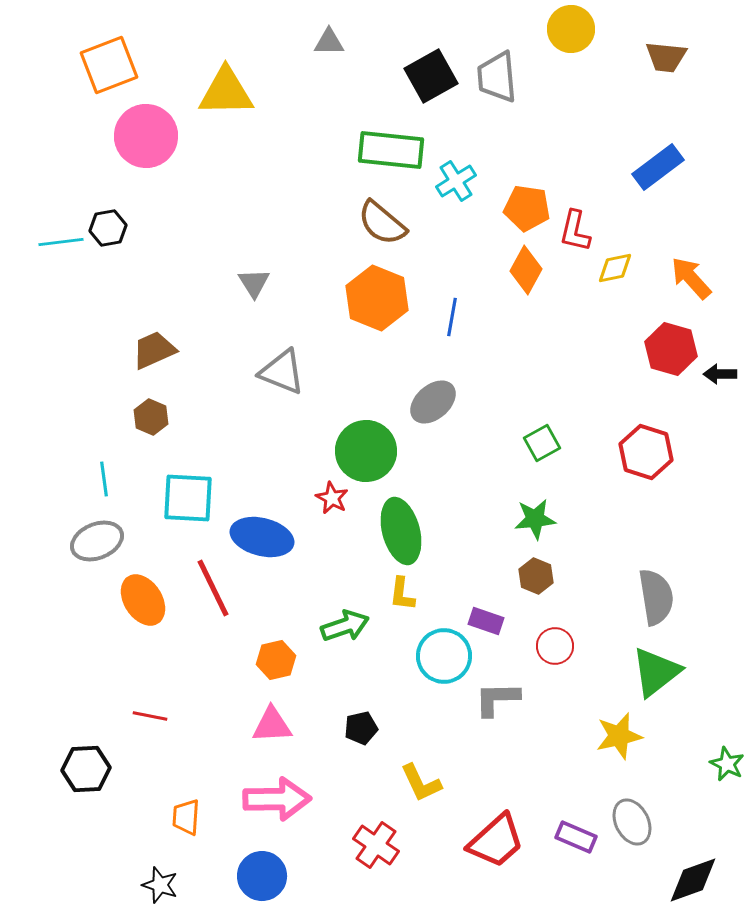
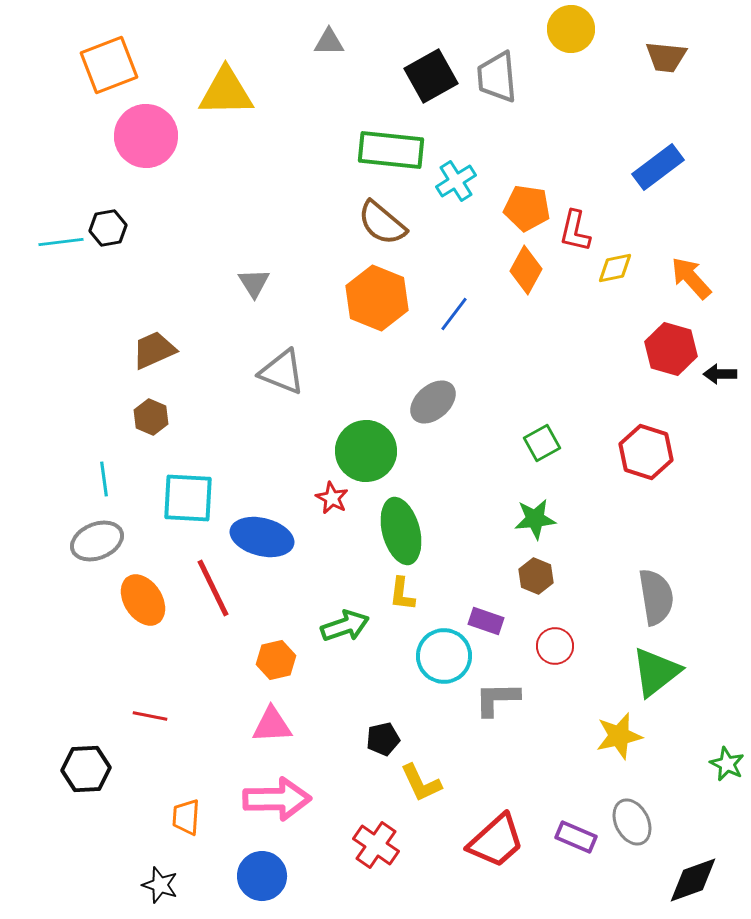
blue line at (452, 317): moved 2 px right, 3 px up; rotated 27 degrees clockwise
black pentagon at (361, 728): moved 22 px right, 11 px down
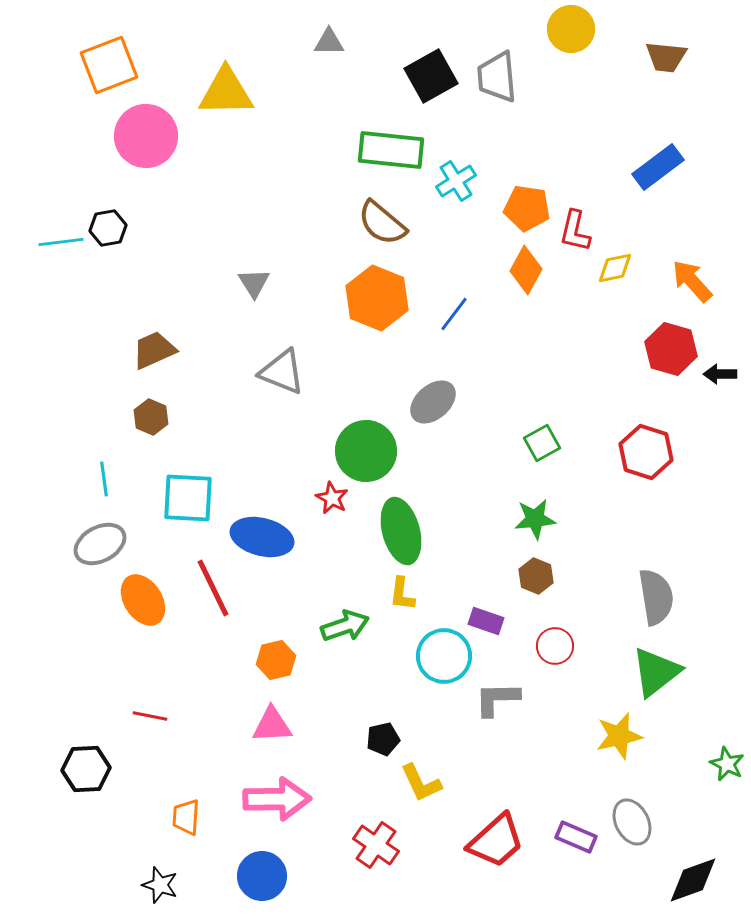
orange arrow at (691, 278): moved 1 px right, 3 px down
gray ellipse at (97, 541): moved 3 px right, 3 px down; rotated 6 degrees counterclockwise
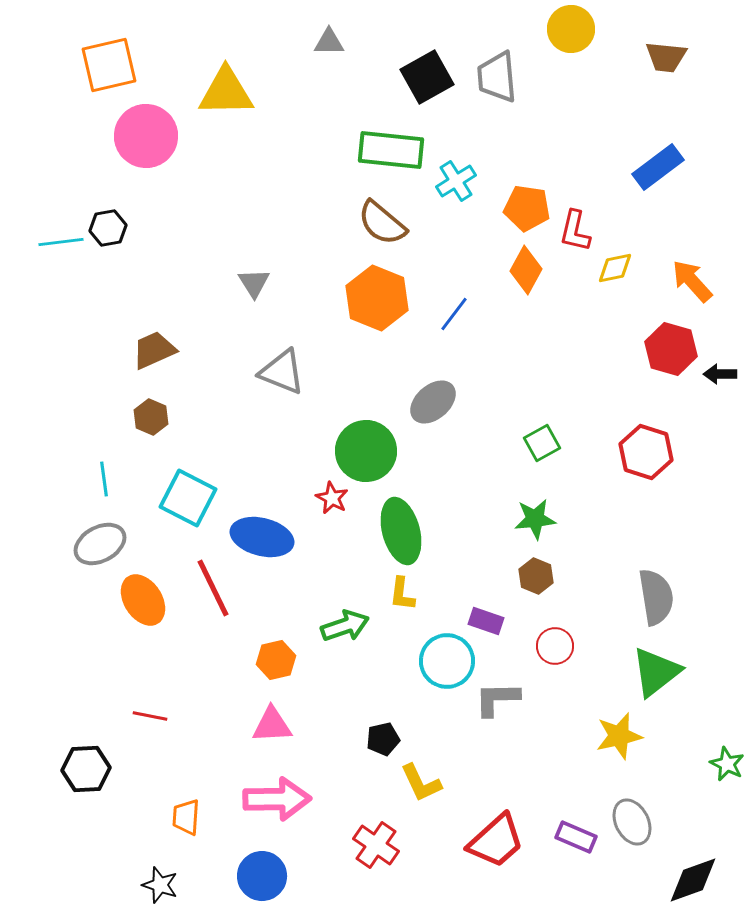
orange square at (109, 65): rotated 8 degrees clockwise
black square at (431, 76): moved 4 px left, 1 px down
cyan square at (188, 498): rotated 24 degrees clockwise
cyan circle at (444, 656): moved 3 px right, 5 px down
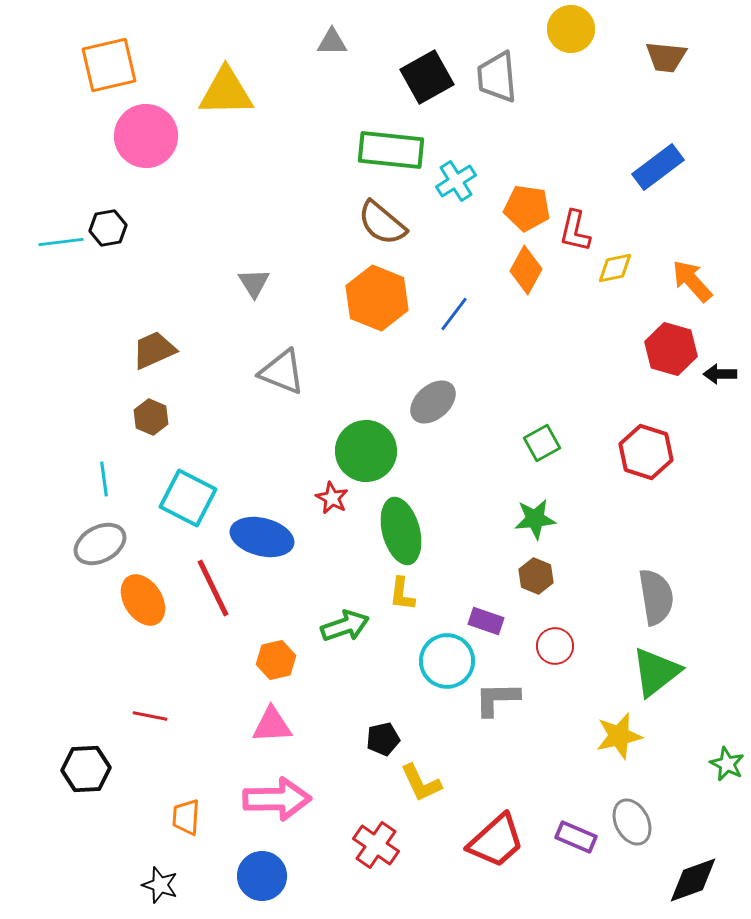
gray triangle at (329, 42): moved 3 px right
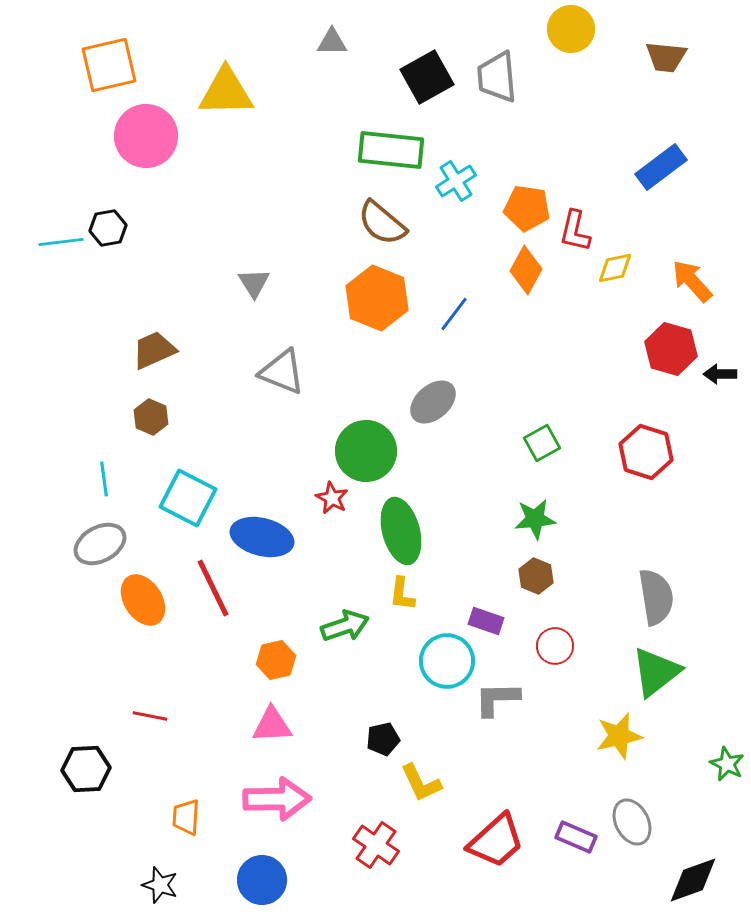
blue rectangle at (658, 167): moved 3 px right
blue circle at (262, 876): moved 4 px down
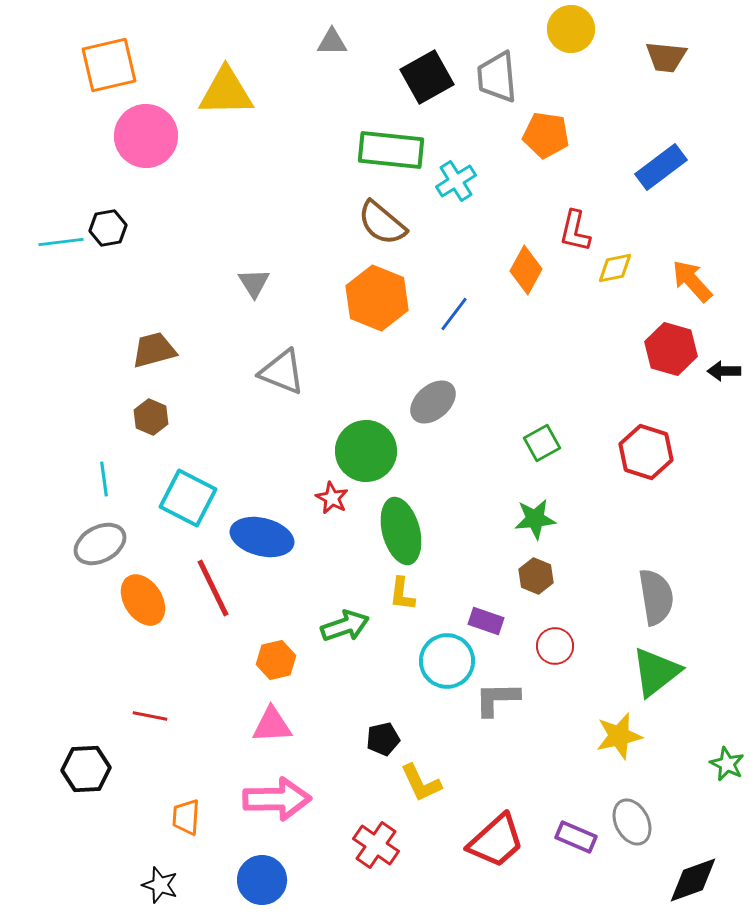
orange pentagon at (527, 208): moved 19 px right, 73 px up
brown trapezoid at (154, 350): rotated 9 degrees clockwise
black arrow at (720, 374): moved 4 px right, 3 px up
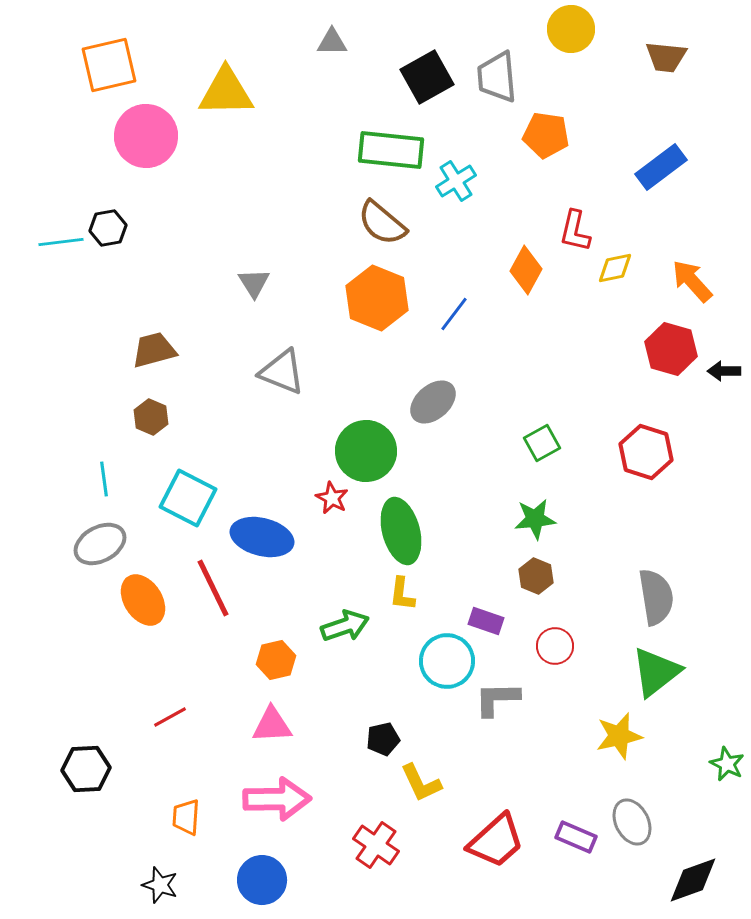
red line at (150, 716): moved 20 px right, 1 px down; rotated 40 degrees counterclockwise
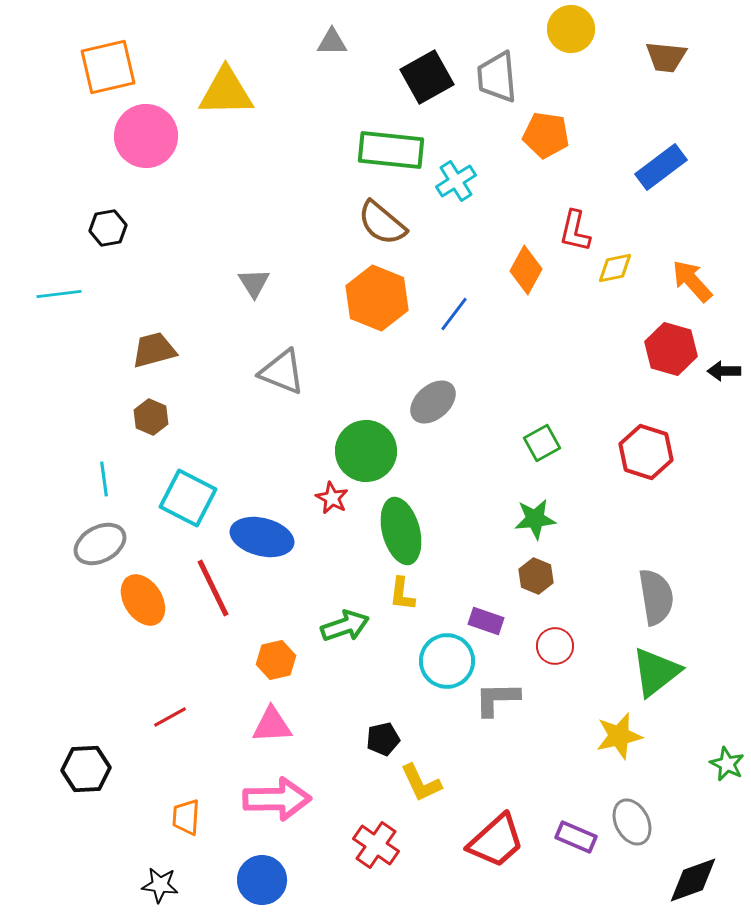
orange square at (109, 65): moved 1 px left, 2 px down
cyan line at (61, 242): moved 2 px left, 52 px down
black star at (160, 885): rotated 12 degrees counterclockwise
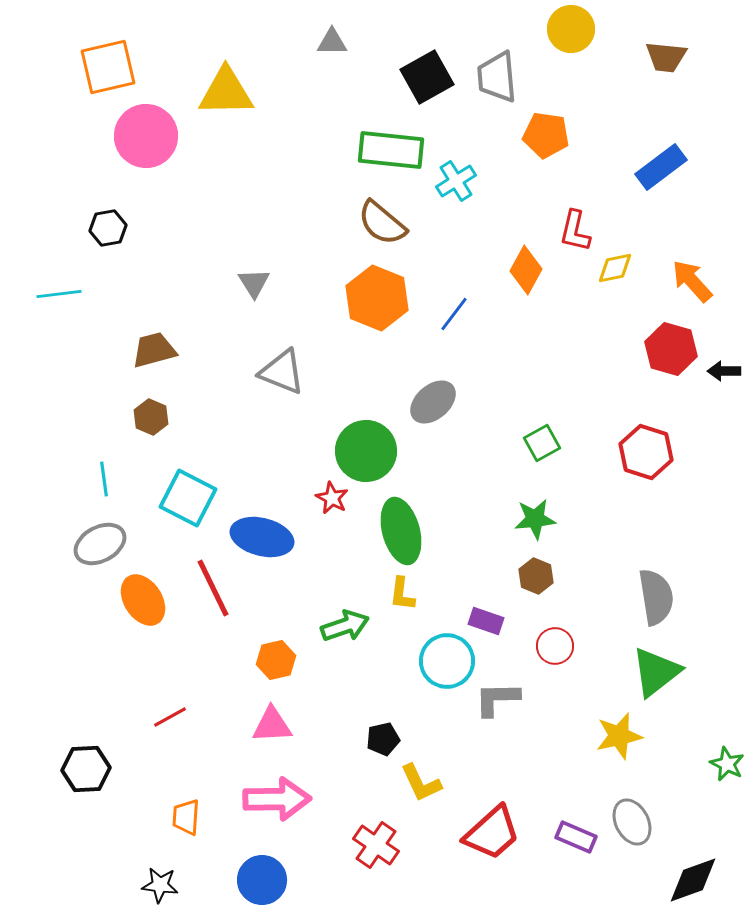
red trapezoid at (496, 841): moved 4 px left, 8 px up
